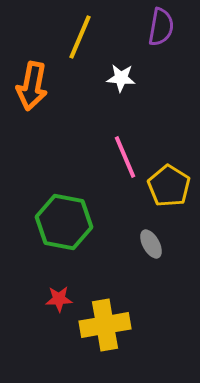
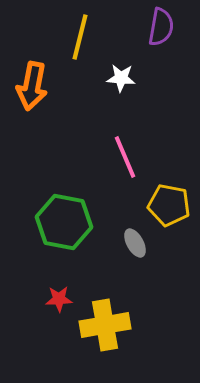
yellow line: rotated 9 degrees counterclockwise
yellow pentagon: moved 19 px down; rotated 21 degrees counterclockwise
gray ellipse: moved 16 px left, 1 px up
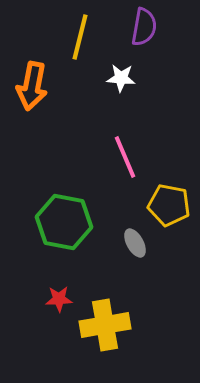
purple semicircle: moved 17 px left
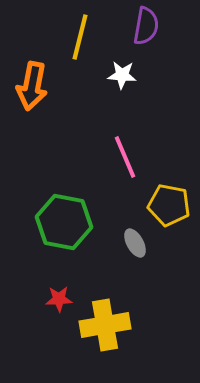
purple semicircle: moved 2 px right, 1 px up
white star: moved 1 px right, 3 px up
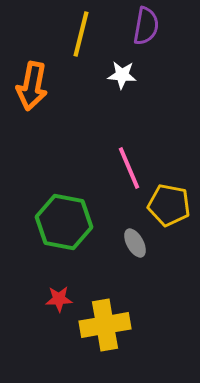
yellow line: moved 1 px right, 3 px up
pink line: moved 4 px right, 11 px down
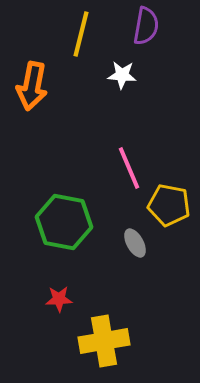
yellow cross: moved 1 px left, 16 px down
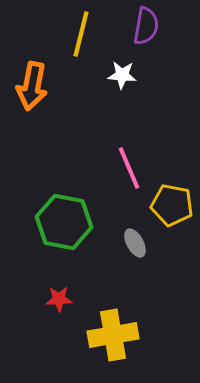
yellow pentagon: moved 3 px right
yellow cross: moved 9 px right, 6 px up
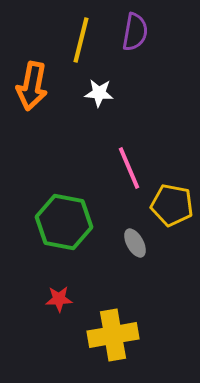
purple semicircle: moved 11 px left, 6 px down
yellow line: moved 6 px down
white star: moved 23 px left, 18 px down
